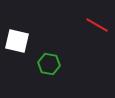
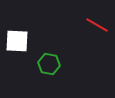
white square: rotated 10 degrees counterclockwise
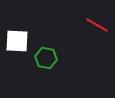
green hexagon: moved 3 px left, 6 px up
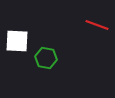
red line: rotated 10 degrees counterclockwise
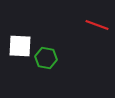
white square: moved 3 px right, 5 px down
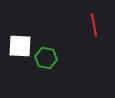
red line: moved 3 px left; rotated 60 degrees clockwise
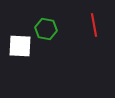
green hexagon: moved 29 px up
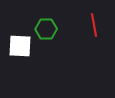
green hexagon: rotated 10 degrees counterclockwise
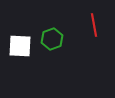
green hexagon: moved 6 px right, 10 px down; rotated 20 degrees counterclockwise
